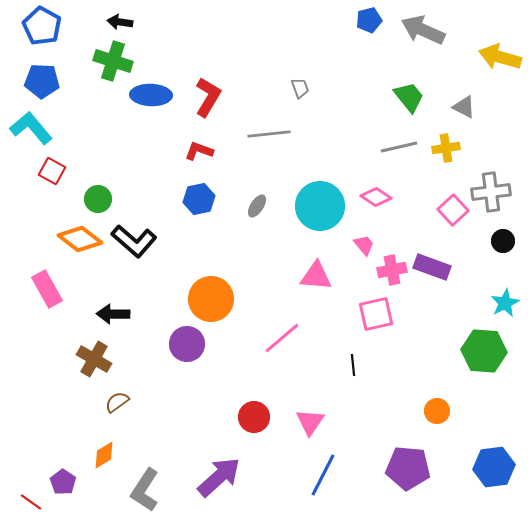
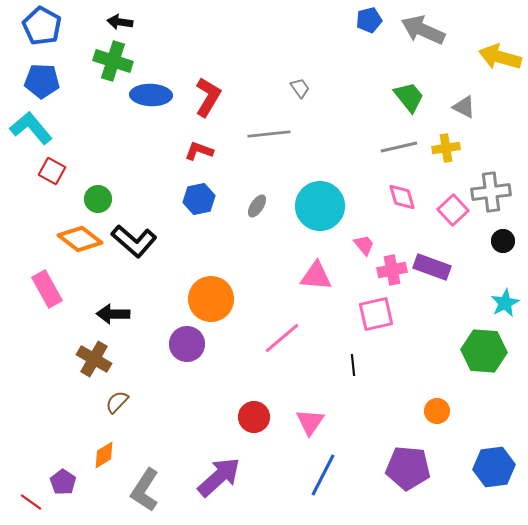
gray trapezoid at (300, 88): rotated 15 degrees counterclockwise
pink diamond at (376, 197): moved 26 px right; rotated 40 degrees clockwise
brown semicircle at (117, 402): rotated 10 degrees counterclockwise
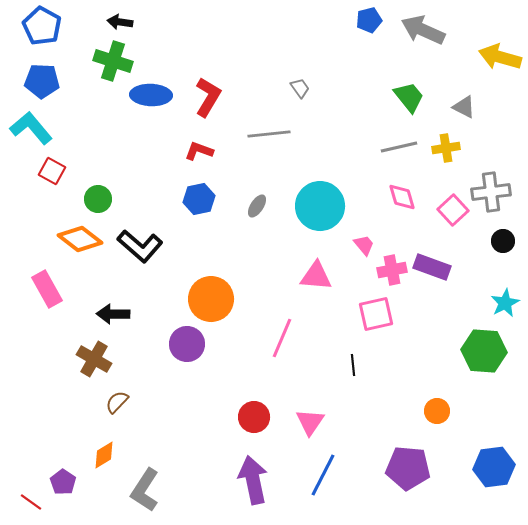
black L-shape at (134, 241): moved 6 px right, 5 px down
pink line at (282, 338): rotated 27 degrees counterclockwise
purple arrow at (219, 477): moved 34 px right, 3 px down; rotated 60 degrees counterclockwise
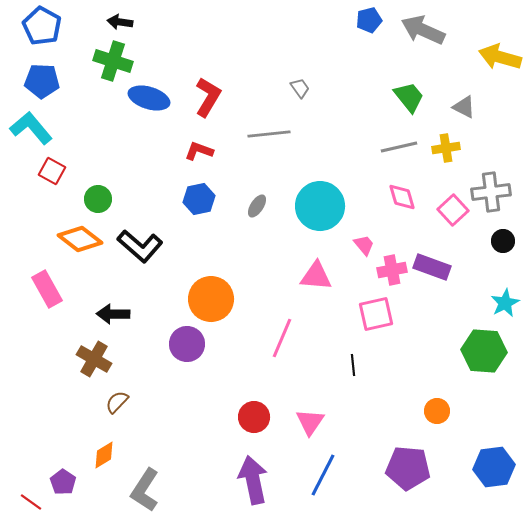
blue ellipse at (151, 95): moved 2 px left, 3 px down; rotated 15 degrees clockwise
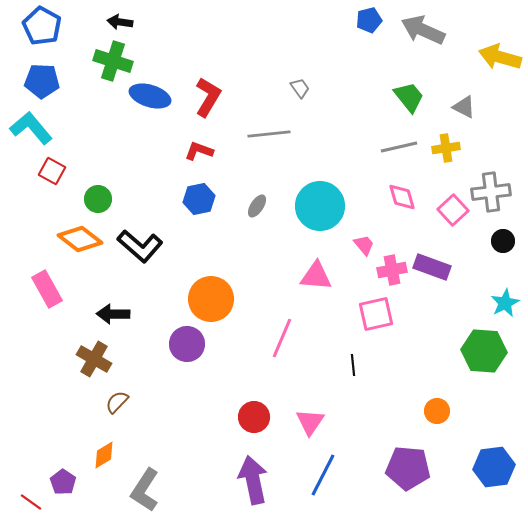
blue ellipse at (149, 98): moved 1 px right, 2 px up
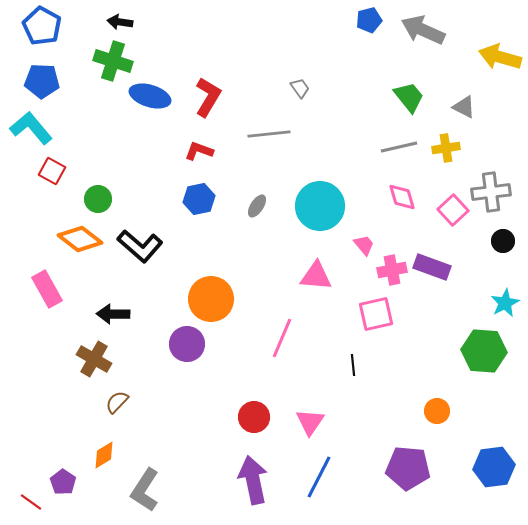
blue line at (323, 475): moved 4 px left, 2 px down
